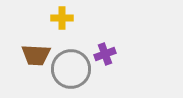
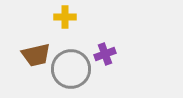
yellow cross: moved 3 px right, 1 px up
brown trapezoid: rotated 16 degrees counterclockwise
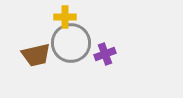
gray circle: moved 26 px up
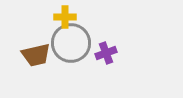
purple cross: moved 1 px right, 1 px up
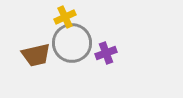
yellow cross: rotated 25 degrees counterclockwise
gray circle: moved 1 px right
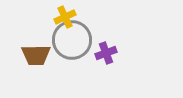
gray circle: moved 3 px up
brown trapezoid: rotated 12 degrees clockwise
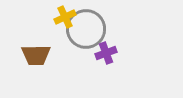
gray circle: moved 14 px right, 11 px up
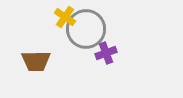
yellow cross: rotated 30 degrees counterclockwise
brown trapezoid: moved 6 px down
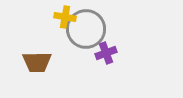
yellow cross: rotated 25 degrees counterclockwise
brown trapezoid: moved 1 px right, 1 px down
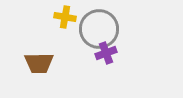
gray circle: moved 13 px right
brown trapezoid: moved 2 px right, 1 px down
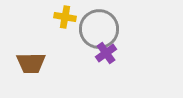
purple cross: rotated 15 degrees counterclockwise
brown trapezoid: moved 8 px left
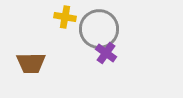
purple cross: rotated 20 degrees counterclockwise
